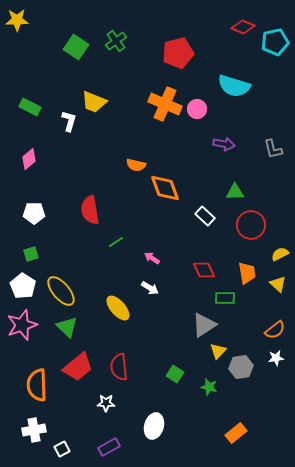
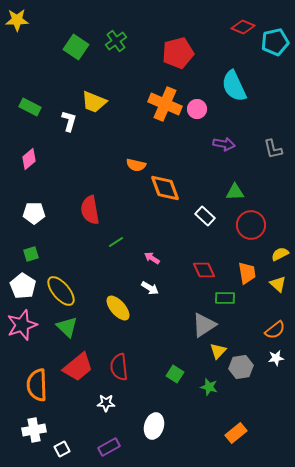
cyan semicircle at (234, 86): rotated 48 degrees clockwise
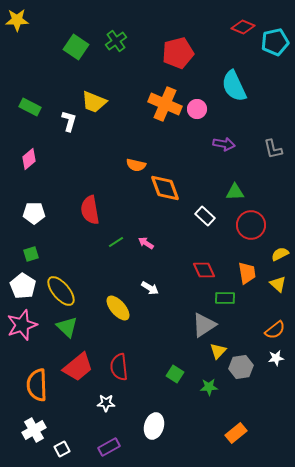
pink arrow at (152, 258): moved 6 px left, 15 px up
green star at (209, 387): rotated 18 degrees counterclockwise
white cross at (34, 430): rotated 20 degrees counterclockwise
